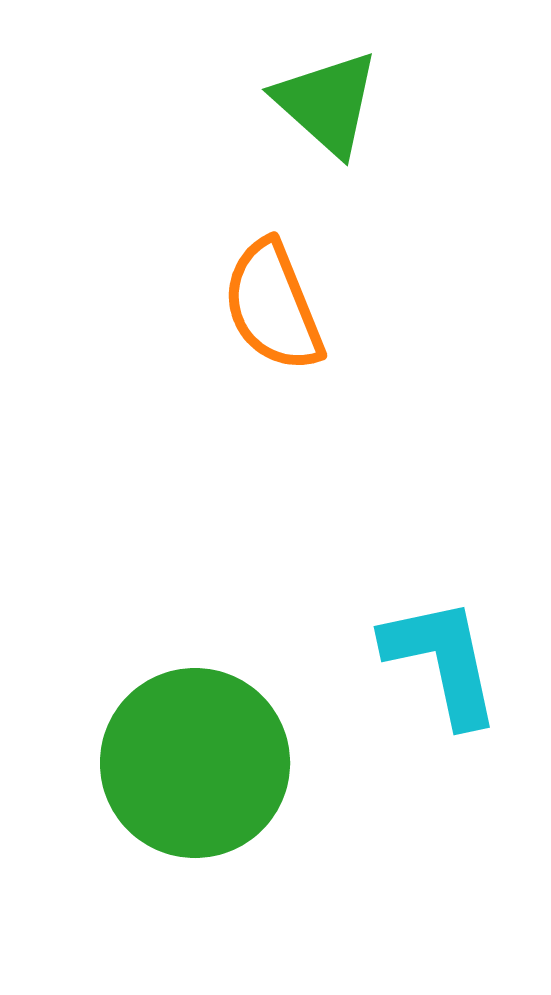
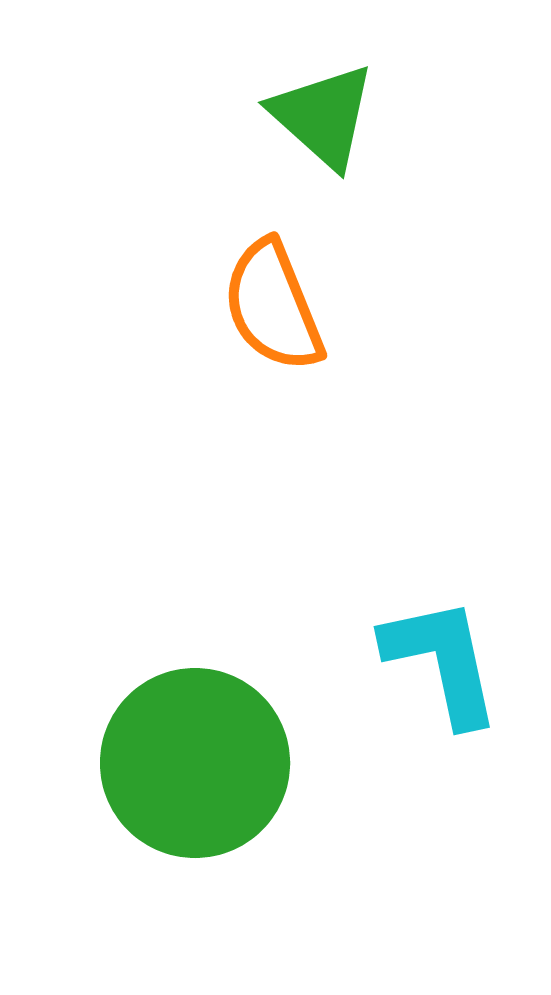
green triangle: moved 4 px left, 13 px down
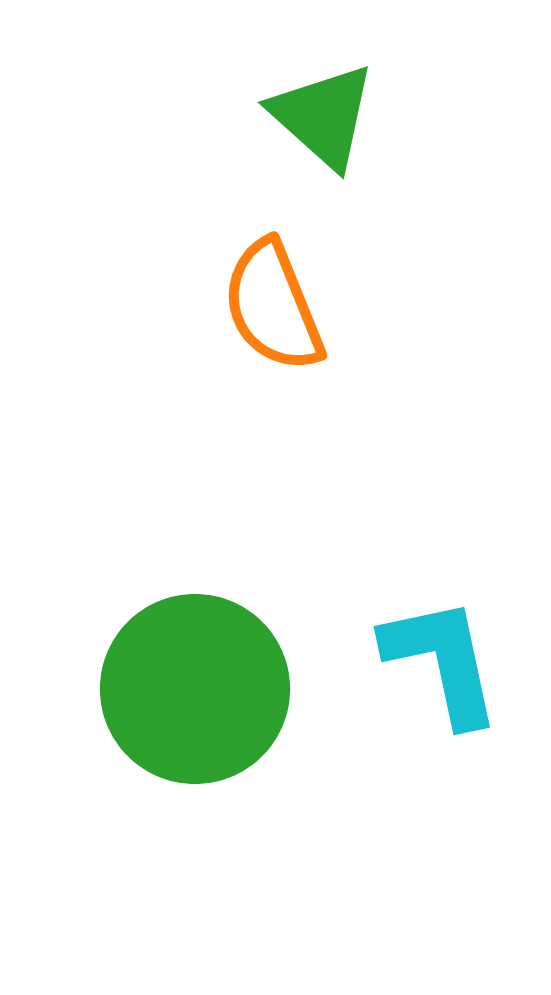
green circle: moved 74 px up
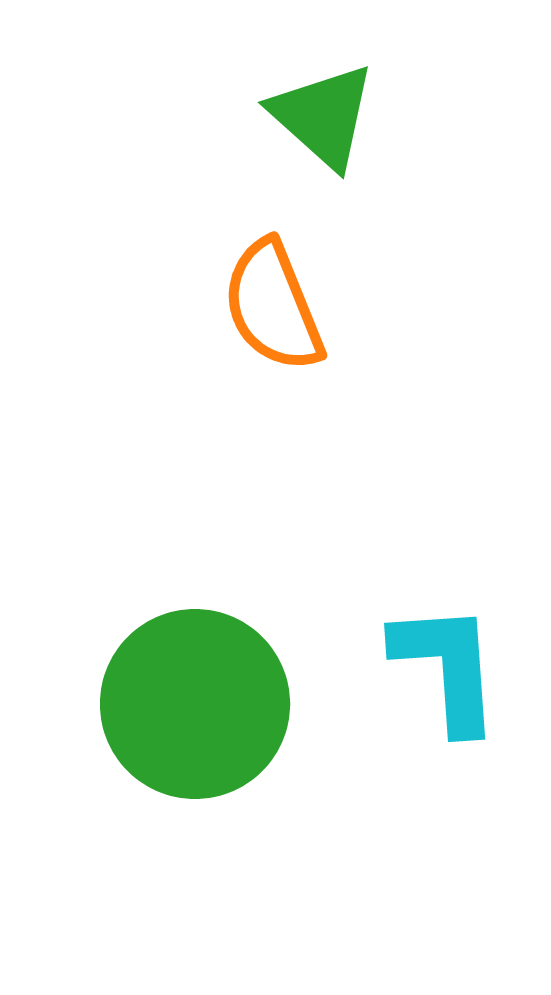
cyan L-shape: moved 5 px right, 6 px down; rotated 8 degrees clockwise
green circle: moved 15 px down
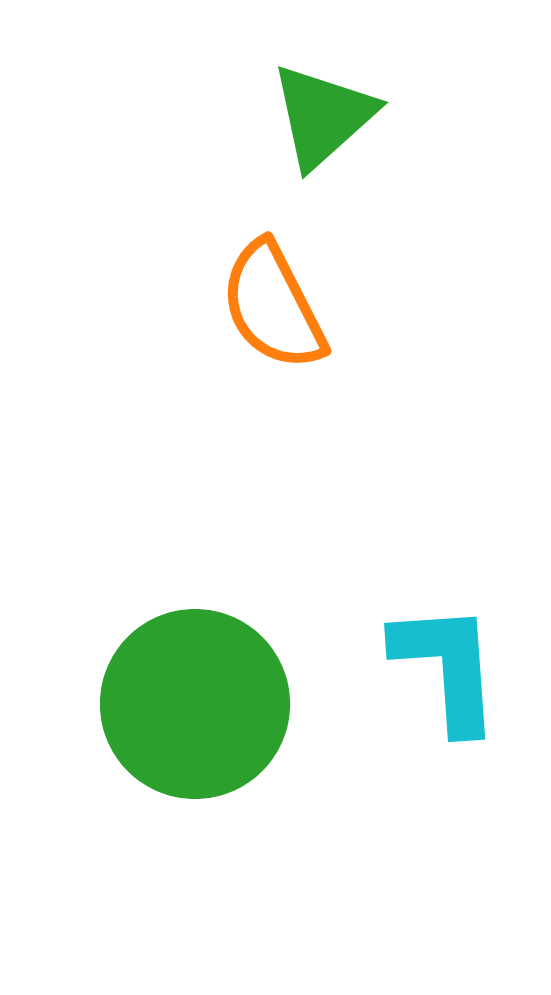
green triangle: rotated 36 degrees clockwise
orange semicircle: rotated 5 degrees counterclockwise
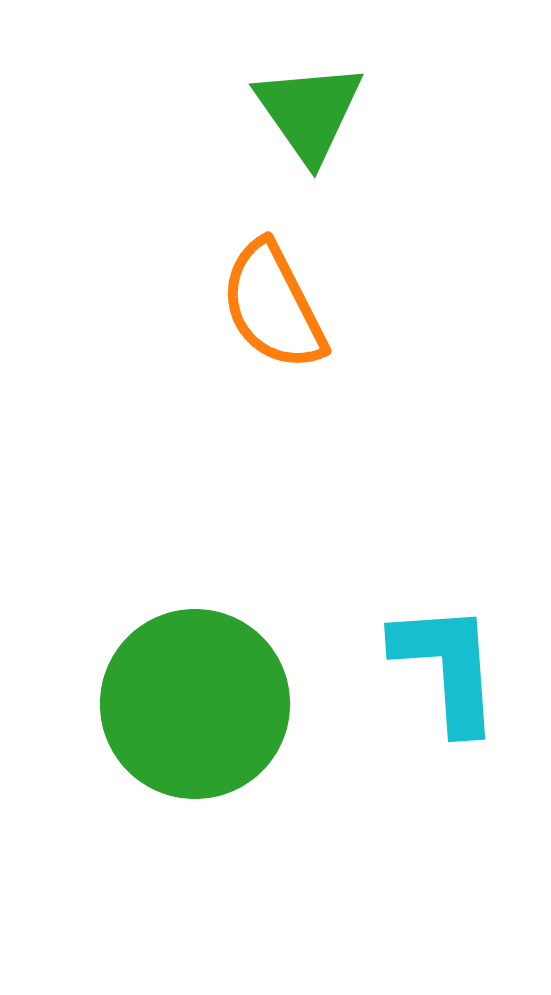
green triangle: moved 14 px left, 4 px up; rotated 23 degrees counterclockwise
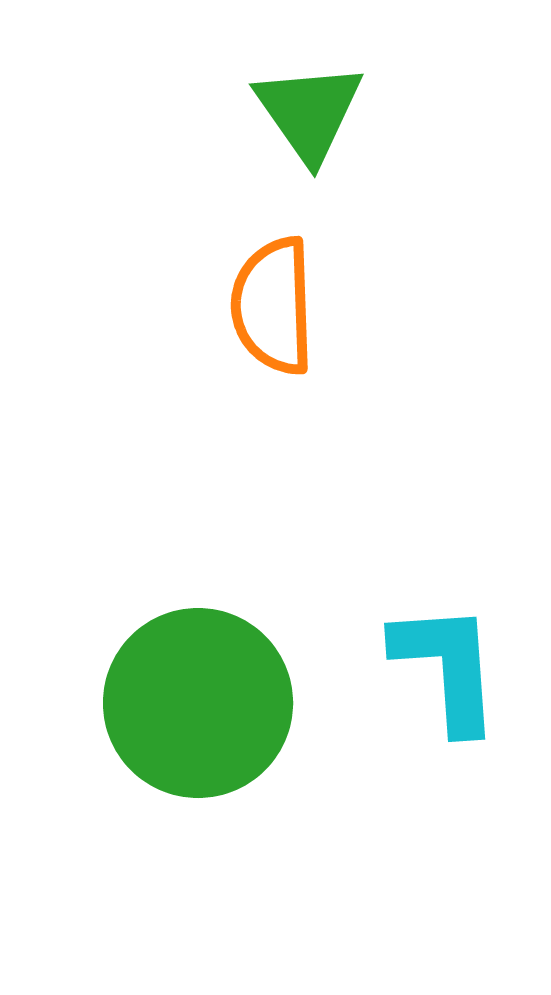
orange semicircle: rotated 25 degrees clockwise
green circle: moved 3 px right, 1 px up
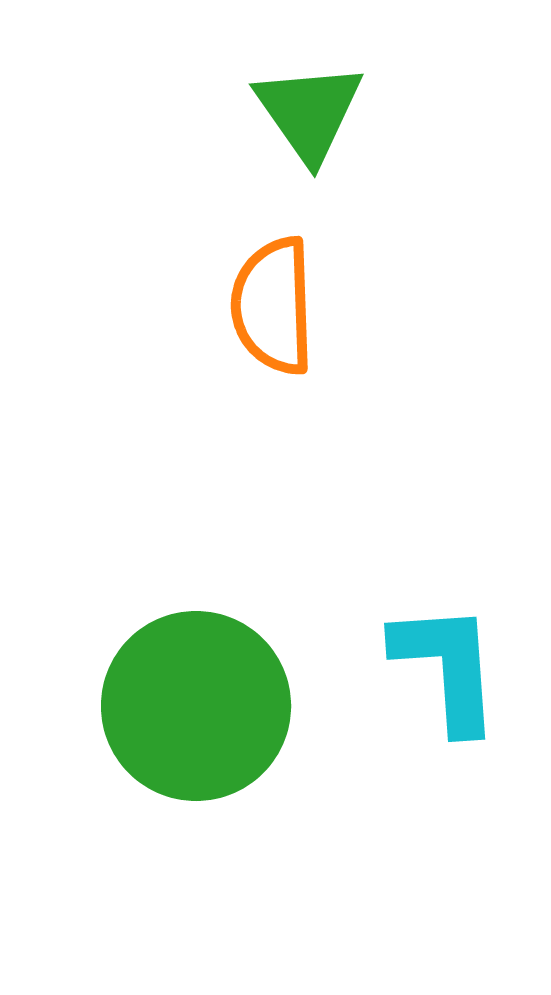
green circle: moved 2 px left, 3 px down
